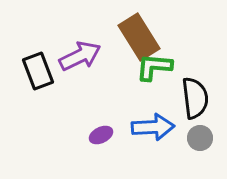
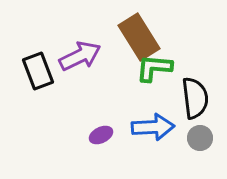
green L-shape: moved 1 px down
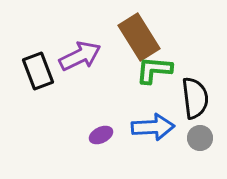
green L-shape: moved 2 px down
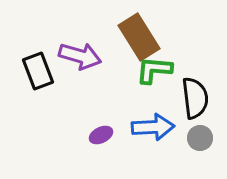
purple arrow: rotated 42 degrees clockwise
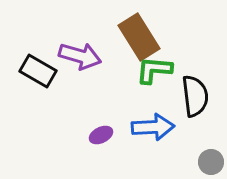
black rectangle: rotated 39 degrees counterclockwise
black semicircle: moved 2 px up
gray circle: moved 11 px right, 24 px down
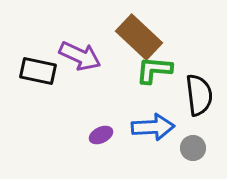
brown rectangle: rotated 15 degrees counterclockwise
purple arrow: rotated 9 degrees clockwise
black rectangle: rotated 18 degrees counterclockwise
black semicircle: moved 4 px right, 1 px up
gray circle: moved 18 px left, 14 px up
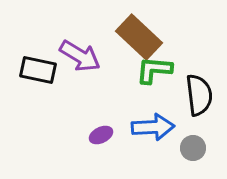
purple arrow: rotated 6 degrees clockwise
black rectangle: moved 1 px up
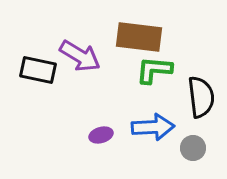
brown rectangle: rotated 36 degrees counterclockwise
black semicircle: moved 2 px right, 2 px down
purple ellipse: rotated 10 degrees clockwise
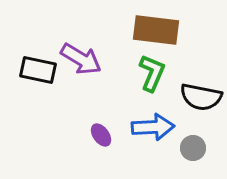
brown rectangle: moved 17 px right, 7 px up
purple arrow: moved 1 px right, 3 px down
green L-shape: moved 2 px left, 3 px down; rotated 108 degrees clockwise
black semicircle: rotated 108 degrees clockwise
purple ellipse: rotated 70 degrees clockwise
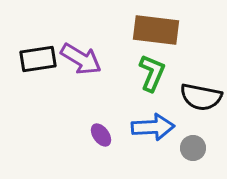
black rectangle: moved 11 px up; rotated 21 degrees counterclockwise
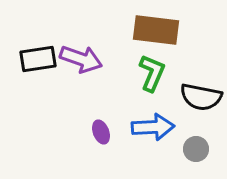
purple arrow: rotated 12 degrees counterclockwise
purple ellipse: moved 3 px up; rotated 15 degrees clockwise
gray circle: moved 3 px right, 1 px down
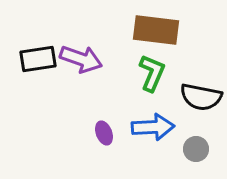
purple ellipse: moved 3 px right, 1 px down
